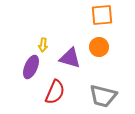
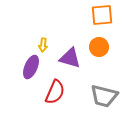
gray trapezoid: moved 1 px right
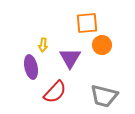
orange square: moved 15 px left, 8 px down
orange circle: moved 3 px right, 2 px up
purple triangle: rotated 45 degrees clockwise
purple ellipse: rotated 35 degrees counterclockwise
red semicircle: rotated 20 degrees clockwise
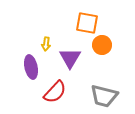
orange square: rotated 15 degrees clockwise
yellow arrow: moved 3 px right, 1 px up
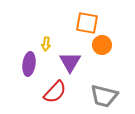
purple triangle: moved 4 px down
purple ellipse: moved 2 px left, 3 px up; rotated 20 degrees clockwise
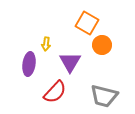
orange square: rotated 20 degrees clockwise
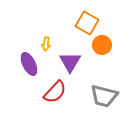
purple ellipse: rotated 35 degrees counterclockwise
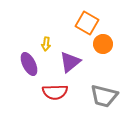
orange circle: moved 1 px right, 1 px up
purple triangle: rotated 20 degrees clockwise
red semicircle: rotated 45 degrees clockwise
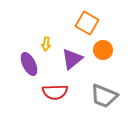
orange circle: moved 6 px down
purple triangle: moved 2 px right, 3 px up
gray trapezoid: rotated 8 degrees clockwise
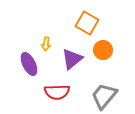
red semicircle: moved 2 px right
gray trapezoid: rotated 108 degrees clockwise
